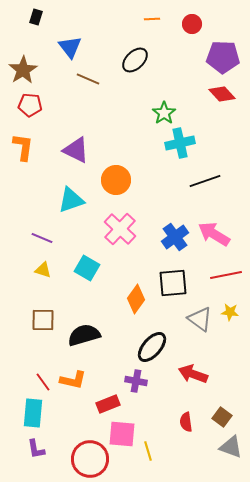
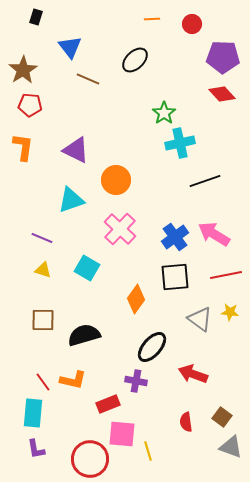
black square at (173, 283): moved 2 px right, 6 px up
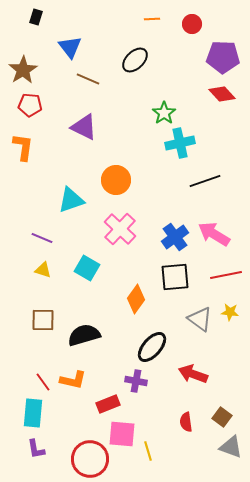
purple triangle at (76, 150): moved 8 px right, 23 px up
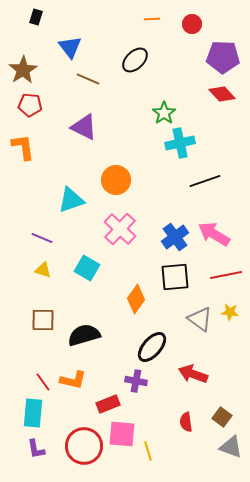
orange L-shape at (23, 147): rotated 16 degrees counterclockwise
red circle at (90, 459): moved 6 px left, 13 px up
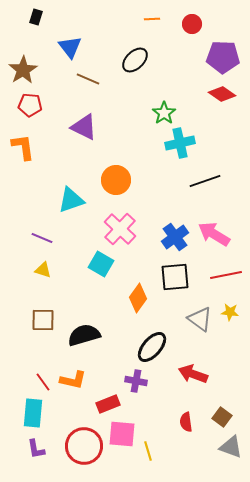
red diamond at (222, 94): rotated 12 degrees counterclockwise
cyan square at (87, 268): moved 14 px right, 4 px up
orange diamond at (136, 299): moved 2 px right, 1 px up
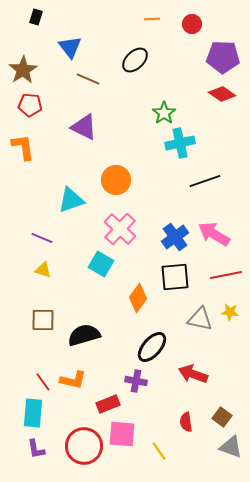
gray triangle at (200, 319): rotated 24 degrees counterclockwise
yellow line at (148, 451): moved 11 px right; rotated 18 degrees counterclockwise
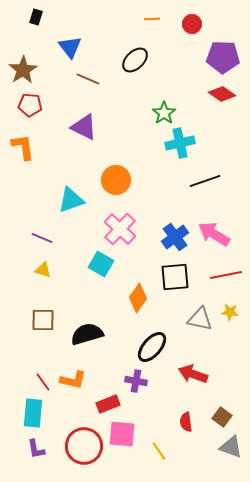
black semicircle at (84, 335): moved 3 px right, 1 px up
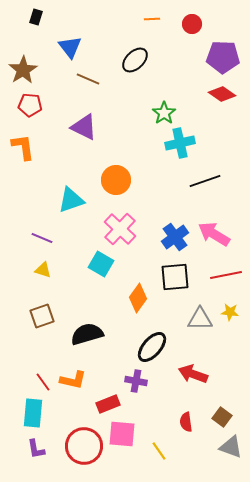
gray triangle at (200, 319): rotated 12 degrees counterclockwise
brown square at (43, 320): moved 1 px left, 4 px up; rotated 20 degrees counterclockwise
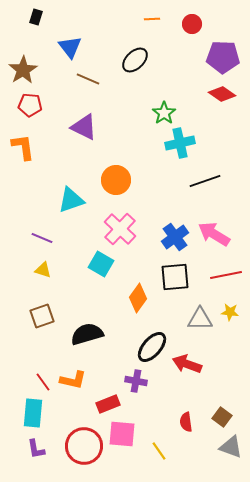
red arrow at (193, 374): moved 6 px left, 10 px up
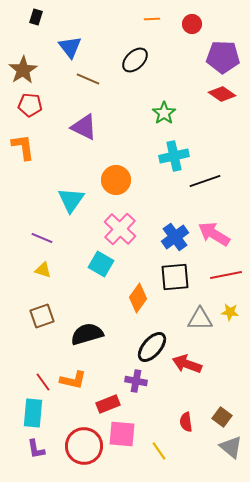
cyan cross at (180, 143): moved 6 px left, 13 px down
cyan triangle at (71, 200): rotated 36 degrees counterclockwise
gray triangle at (231, 447): rotated 20 degrees clockwise
